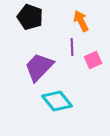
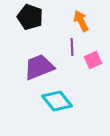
purple trapezoid: rotated 24 degrees clockwise
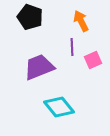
cyan diamond: moved 2 px right, 6 px down
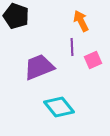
black pentagon: moved 14 px left, 1 px up
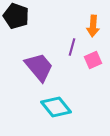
orange arrow: moved 12 px right, 5 px down; rotated 150 degrees counterclockwise
purple line: rotated 18 degrees clockwise
purple trapezoid: rotated 72 degrees clockwise
cyan diamond: moved 3 px left
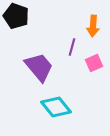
pink square: moved 1 px right, 3 px down
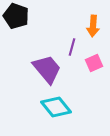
purple trapezoid: moved 8 px right, 2 px down
